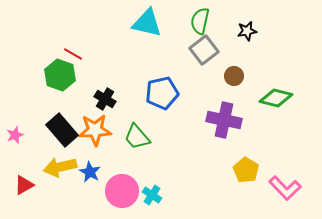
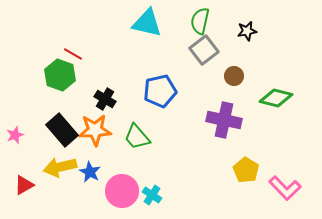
blue pentagon: moved 2 px left, 2 px up
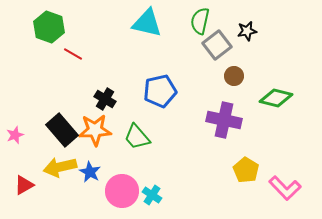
gray square: moved 13 px right, 5 px up
green hexagon: moved 11 px left, 48 px up
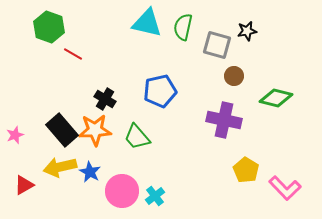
green semicircle: moved 17 px left, 6 px down
gray square: rotated 36 degrees counterclockwise
cyan cross: moved 3 px right, 1 px down; rotated 18 degrees clockwise
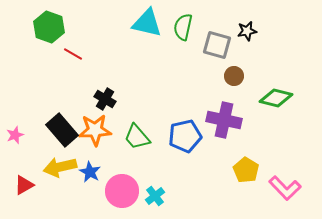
blue pentagon: moved 25 px right, 45 px down
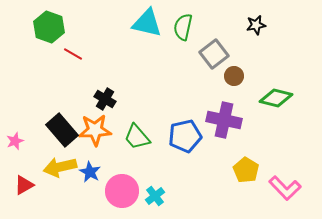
black star: moved 9 px right, 6 px up
gray square: moved 3 px left, 9 px down; rotated 36 degrees clockwise
pink star: moved 6 px down
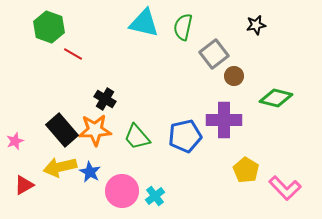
cyan triangle: moved 3 px left
purple cross: rotated 12 degrees counterclockwise
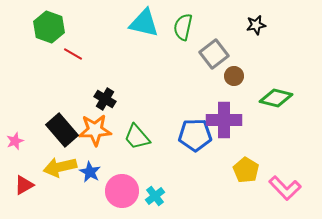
blue pentagon: moved 10 px right, 1 px up; rotated 12 degrees clockwise
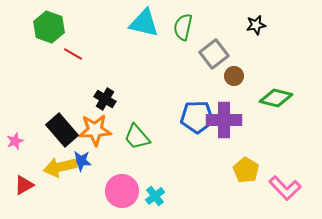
blue pentagon: moved 2 px right, 18 px up
blue star: moved 9 px left, 11 px up; rotated 25 degrees counterclockwise
